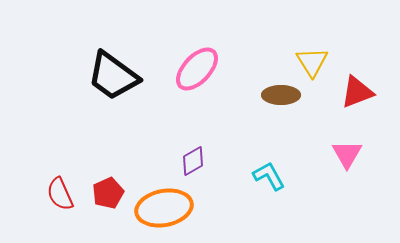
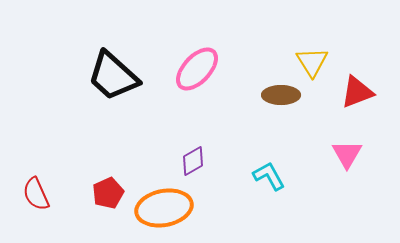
black trapezoid: rotated 6 degrees clockwise
red semicircle: moved 24 px left
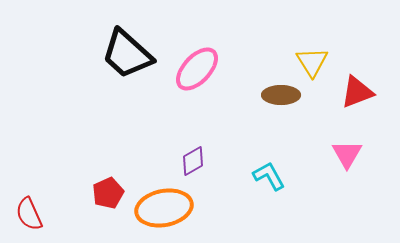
black trapezoid: moved 14 px right, 22 px up
red semicircle: moved 7 px left, 20 px down
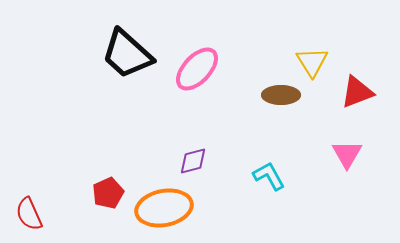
purple diamond: rotated 16 degrees clockwise
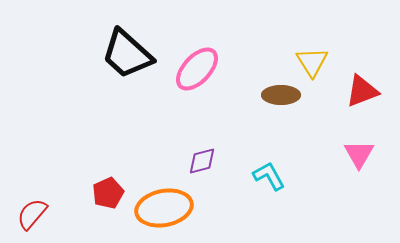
red triangle: moved 5 px right, 1 px up
pink triangle: moved 12 px right
purple diamond: moved 9 px right
red semicircle: moved 3 px right; rotated 64 degrees clockwise
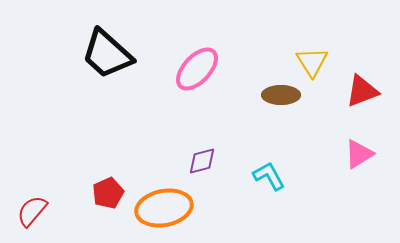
black trapezoid: moved 20 px left
pink triangle: rotated 28 degrees clockwise
red semicircle: moved 3 px up
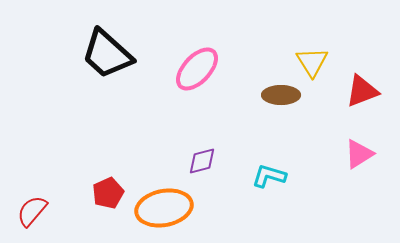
cyan L-shape: rotated 44 degrees counterclockwise
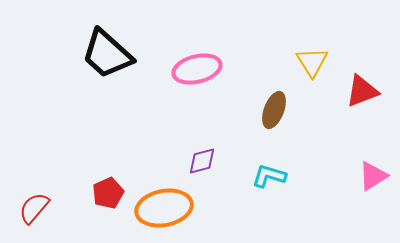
pink ellipse: rotated 33 degrees clockwise
brown ellipse: moved 7 px left, 15 px down; rotated 69 degrees counterclockwise
pink triangle: moved 14 px right, 22 px down
red semicircle: moved 2 px right, 3 px up
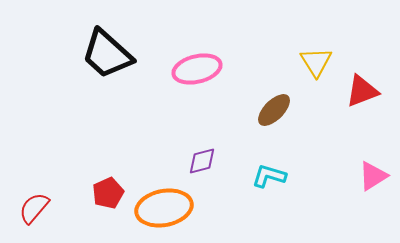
yellow triangle: moved 4 px right
brown ellipse: rotated 24 degrees clockwise
